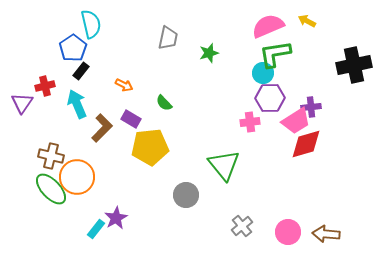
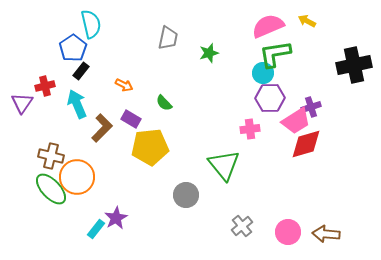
purple cross: rotated 12 degrees counterclockwise
pink cross: moved 7 px down
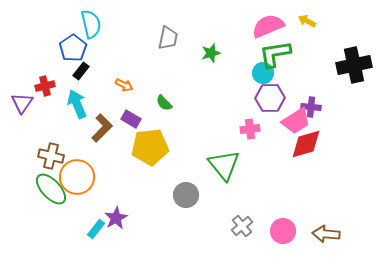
green star: moved 2 px right
purple cross: rotated 24 degrees clockwise
pink circle: moved 5 px left, 1 px up
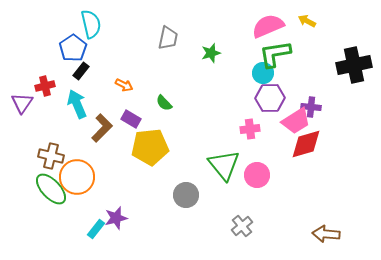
purple star: rotated 15 degrees clockwise
pink circle: moved 26 px left, 56 px up
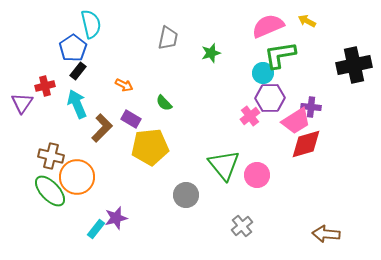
green L-shape: moved 5 px right, 1 px down
black rectangle: moved 3 px left
pink cross: moved 13 px up; rotated 30 degrees counterclockwise
green ellipse: moved 1 px left, 2 px down
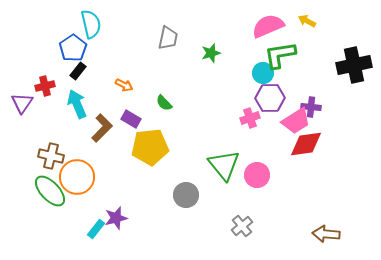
pink cross: moved 2 px down; rotated 18 degrees clockwise
red diamond: rotated 8 degrees clockwise
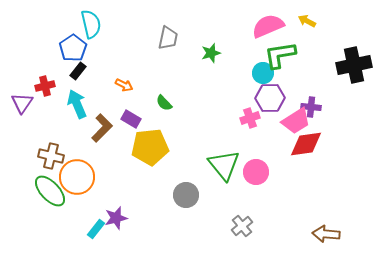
pink circle: moved 1 px left, 3 px up
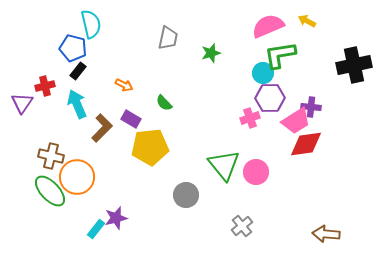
blue pentagon: rotated 24 degrees counterclockwise
